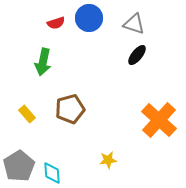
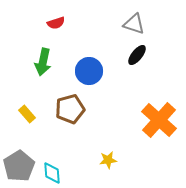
blue circle: moved 53 px down
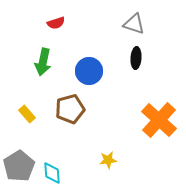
black ellipse: moved 1 px left, 3 px down; rotated 35 degrees counterclockwise
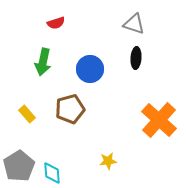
blue circle: moved 1 px right, 2 px up
yellow star: moved 1 px down
